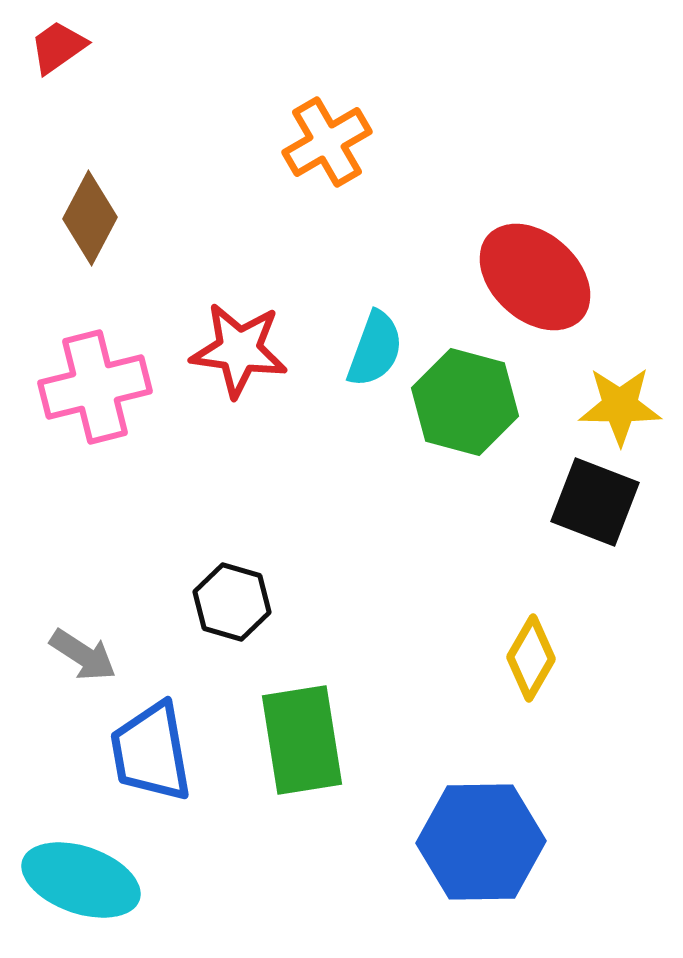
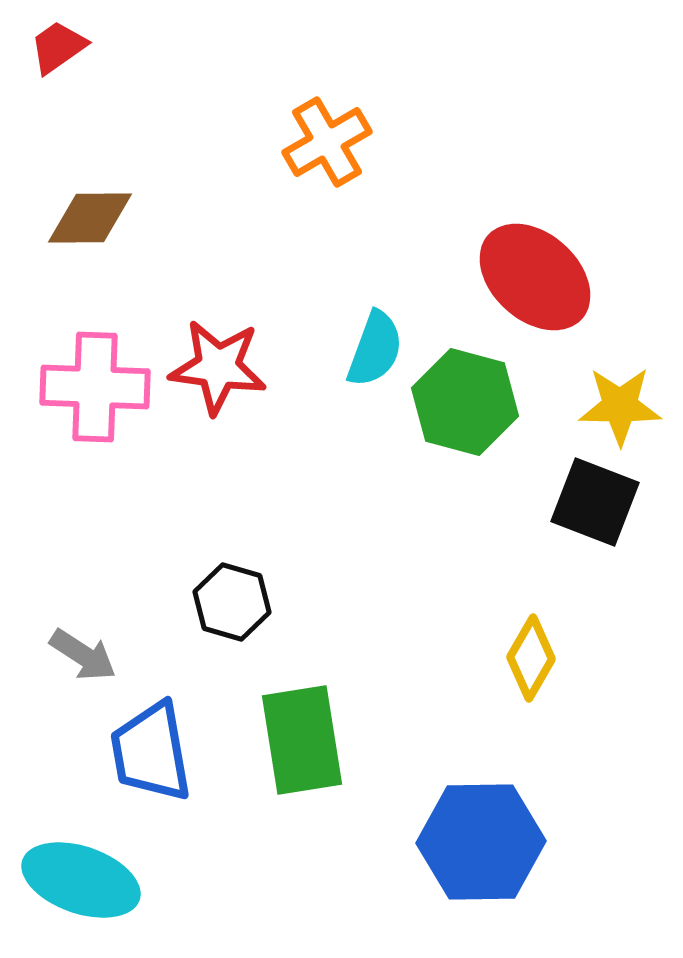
brown diamond: rotated 62 degrees clockwise
red star: moved 21 px left, 17 px down
pink cross: rotated 16 degrees clockwise
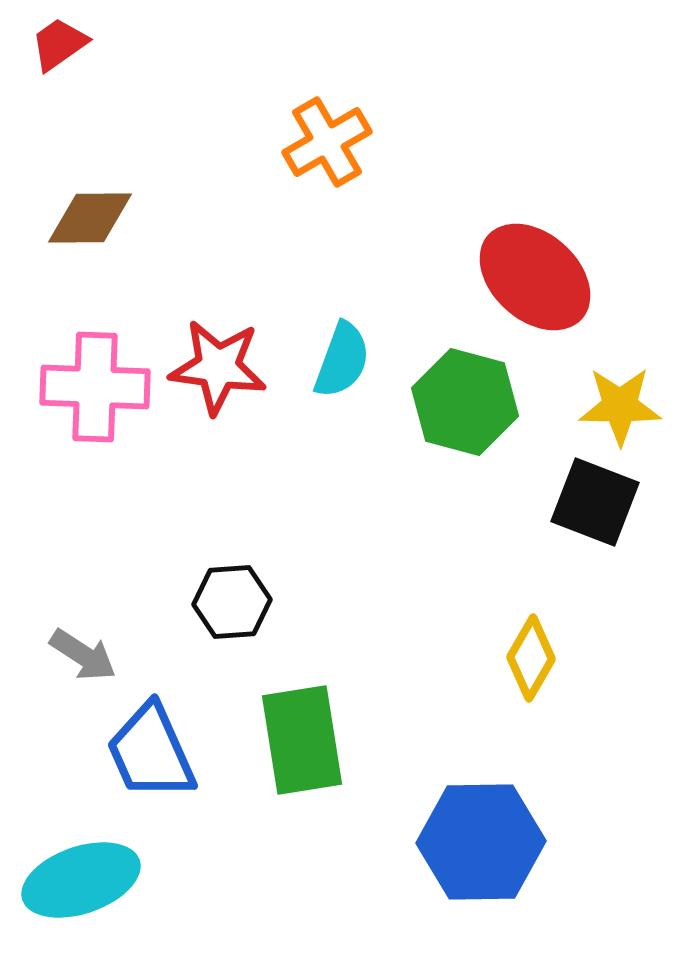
red trapezoid: moved 1 px right, 3 px up
cyan semicircle: moved 33 px left, 11 px down
black hexagon: rotated 20 degrees counterclockwise
blue trapezoid: rotated 14 degrees counterclockwise
cyan ellipse: rotated 38 degrees counterclockwise
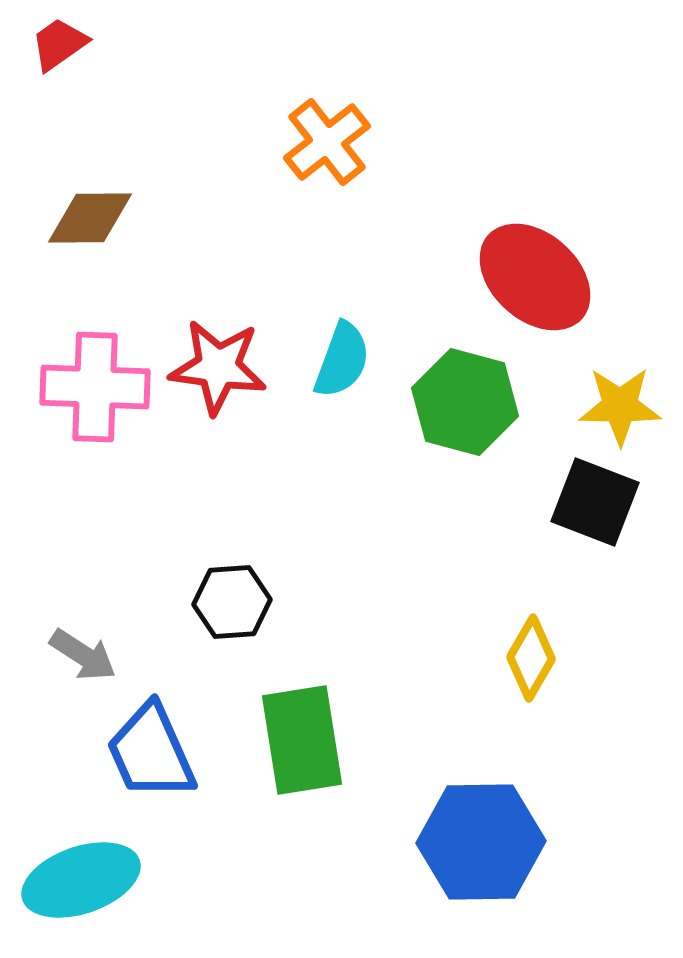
orange cross: rotated 8 degrees counterclockwise
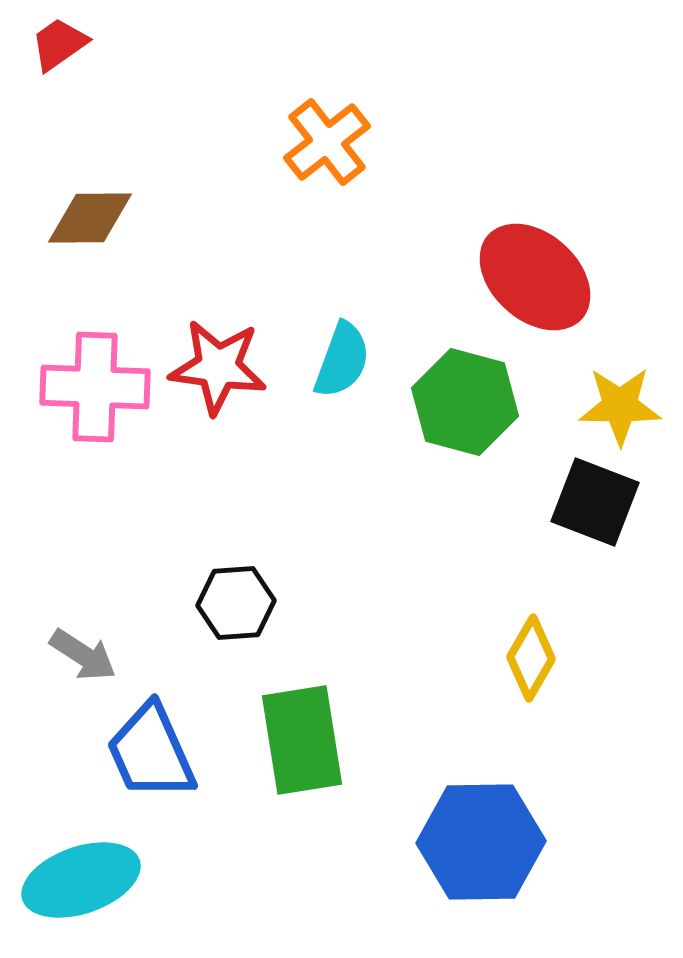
black hexagon: moved 4 px right, 1 px down
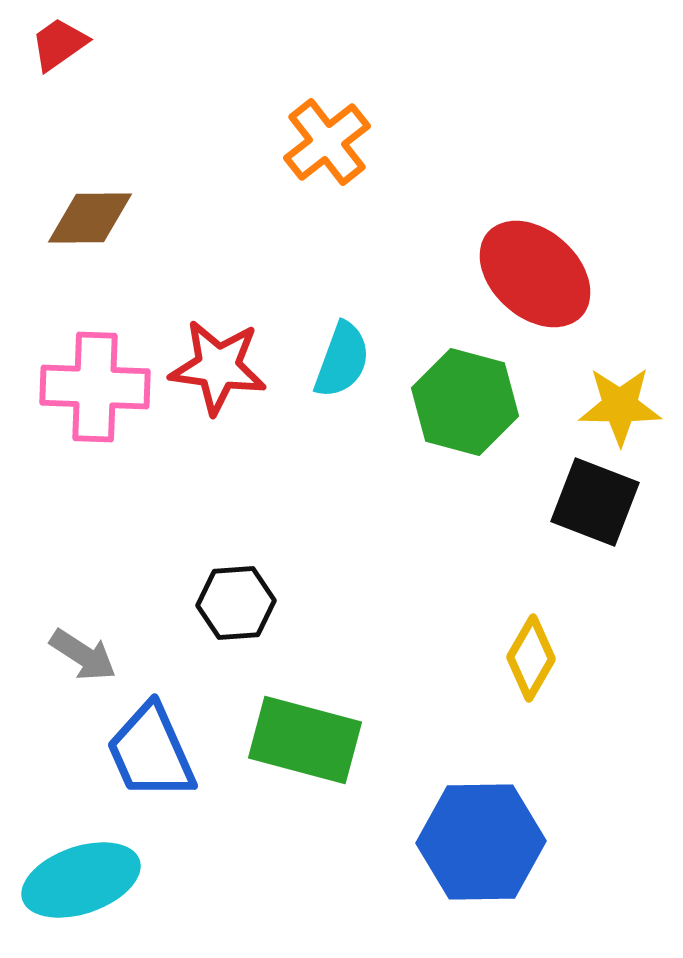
red ellipse: moved 3 px up
green rectangle: moved 3 px right; rotated 66 degrees counterclockwise
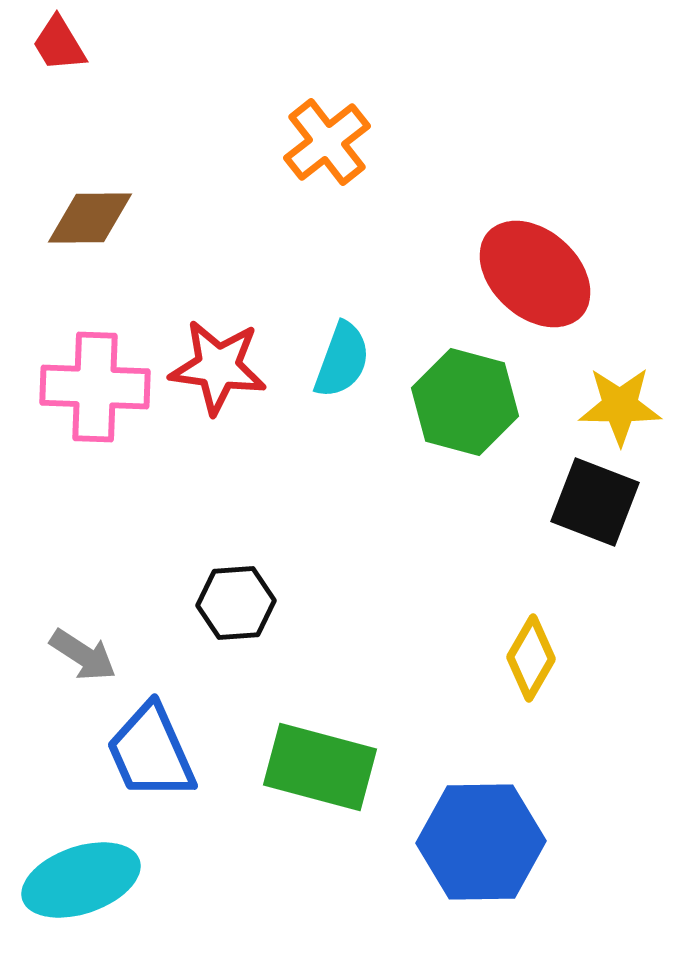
red trapezoid: rotated 86 degrees counterclockwise
green rectangle: moved 15 px right, 27 px down
